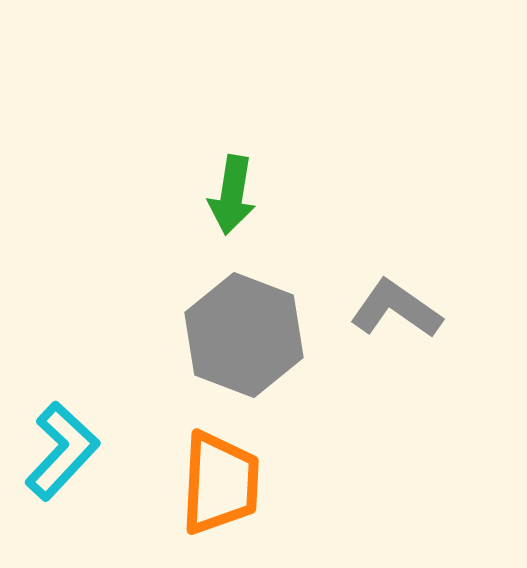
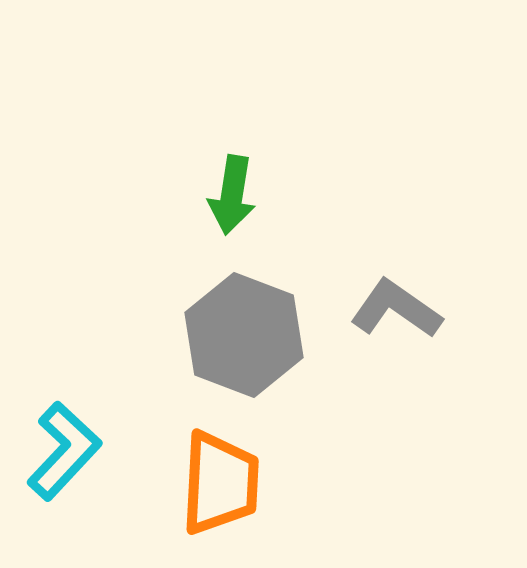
cyan L-shape: moved 2 px right
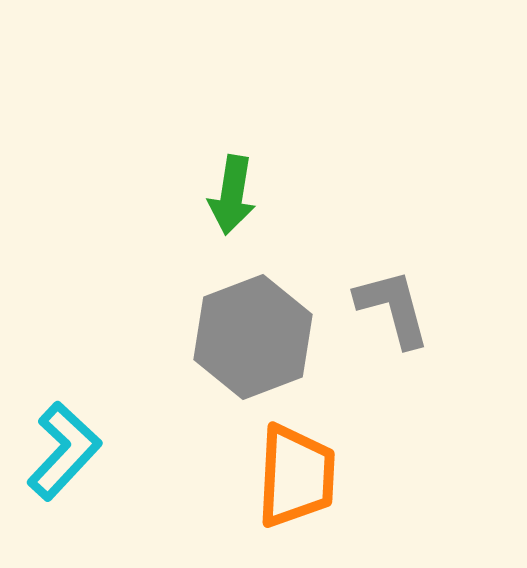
gray L-shape: moved 3 px left, 1 px up; rotated 40 degrees clockwise
gray hexagon: moved 9 px right, 2 px down; rotated 18 degrees clockwise
orange trapezoid: moved 76 px right, 7 px up
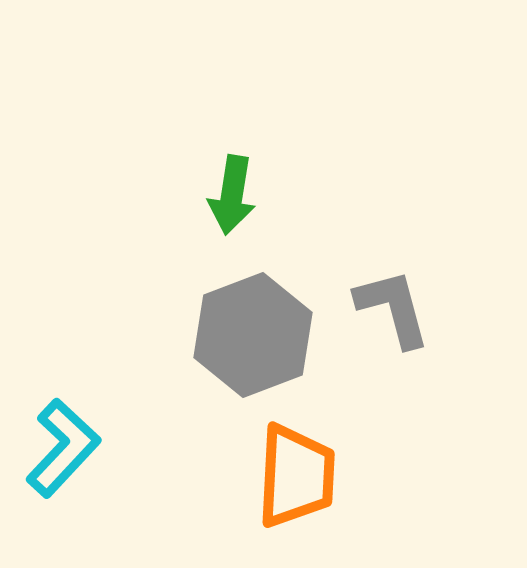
gray hexagon: moved 2 px up
cyan L-shape: moved 1 px left, 3 px up
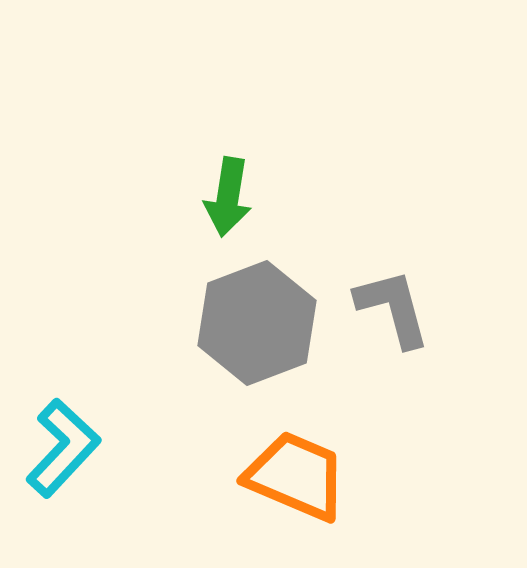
green arrow: moved 4 px left, 2 px down
gray hexagon: moved 4 px right, 12 px up
orange trapezoid: rotated 70 degrees counterclockwise
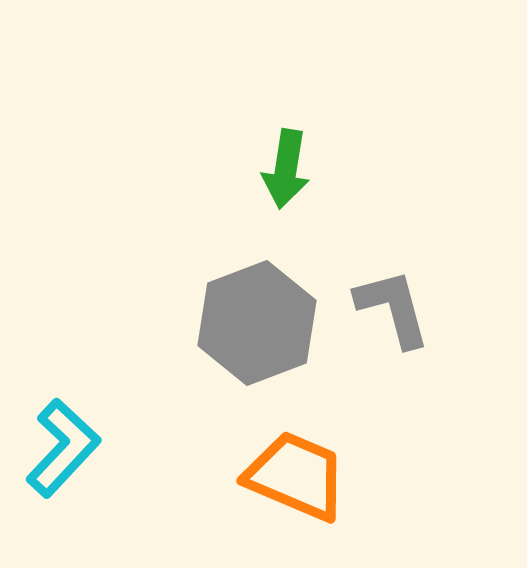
green arrow: moved 58 px right, 28 px up
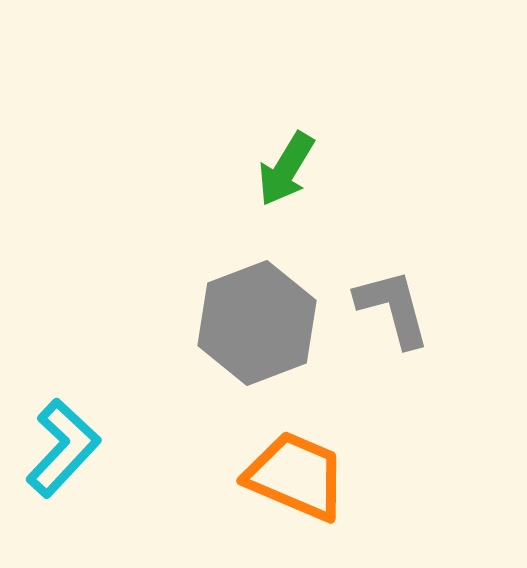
green arrow: rotated 22 degrees clockwise
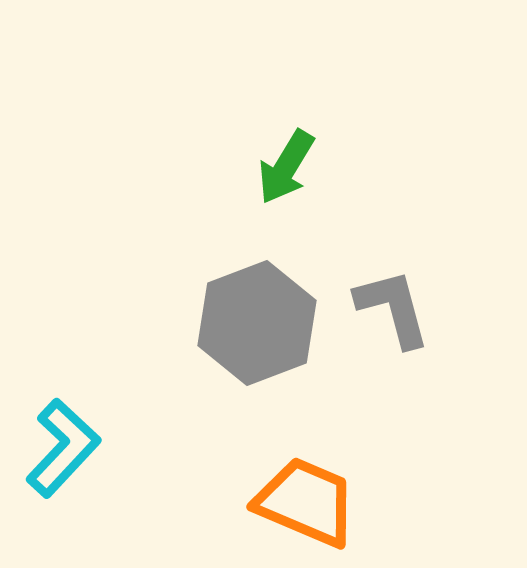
green arrow: moved 2 px up
orange trapezoid: moved 10 px right, 26 px down
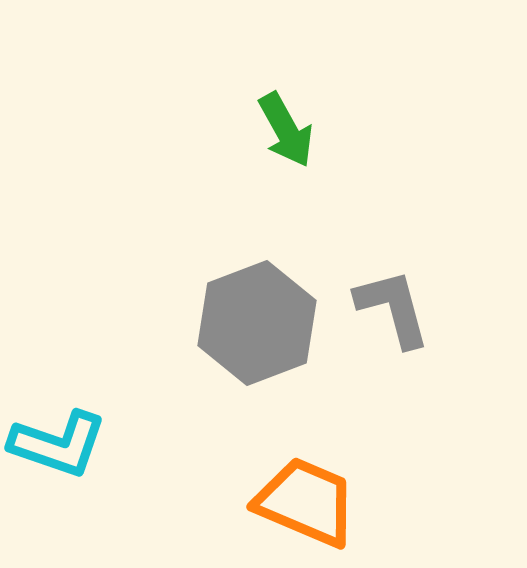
green arrow: moved 37 px up; rotated 60 degrees counterclockwise
cyan L-shape: moved 5 px left, 4 px up; rotated 66 degrees clockwise
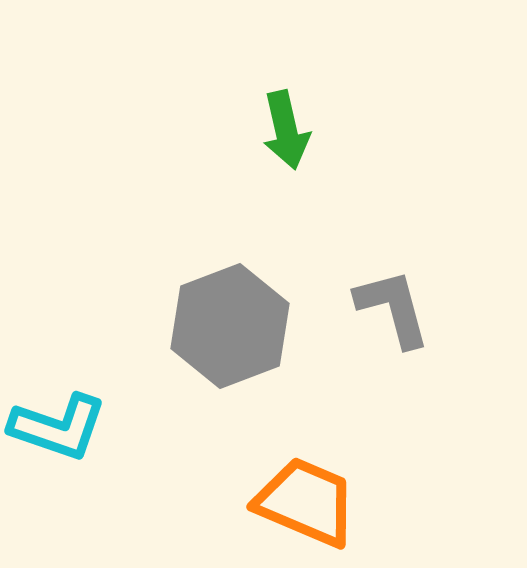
green arrow: rotated 16 degrees clockwise
gray hexagon: moved 27 px left, 3 px down
cyan L-shape: moved 17 px up
